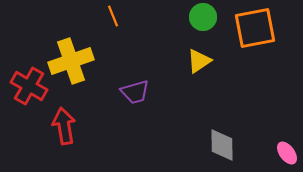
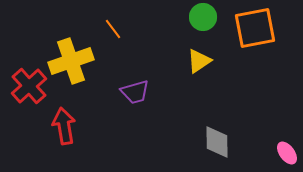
orange line: moved 13 px down; rotated 15 degrees counterclockwise
red cross: rotated 18 degrees clockwise
gray diamond: moved 5 px left, 3 px up
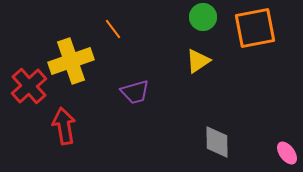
yellow triangle: moved 1 px left
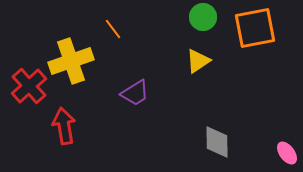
purple trapezoid: moved 1 px down; rotated 16 degrees counterclockwise
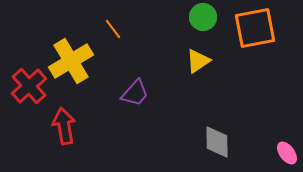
yellow cross: rotated 12 degrees counterclockwise
purple trapezoid: rotated 16 degrees counterclockwise
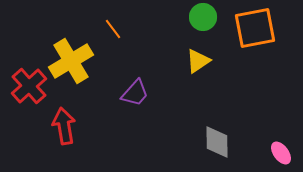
pink ellipse: moved 6 px left
